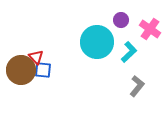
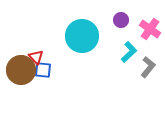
cyan circle: moved 15 px left, 6 px up
gray L-shape: moved 11 px right, 19 px up
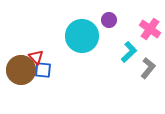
purple circle: moved 12 px left
gray L-shape: moved 1 px down
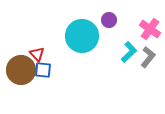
red triangle: moved 1 px right, 3 px up
gray L-shape: moved 11 px up
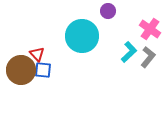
purple circle: moved 1 px left, 9 px up
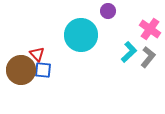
cyan circle: moved 1 px left, 1 px up
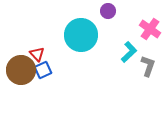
gray L-shape: moved 9 px down; rotated 20 degrees counterclockwise
blue square: rotated 30 degrees counterclockwise
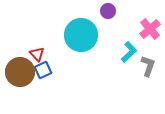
pink cross: rotated 15 degrees clockwise
brown circle: moved 1 px left, 2 px down
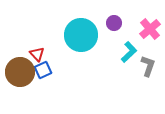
purple circle: moved 6 px right, 12 px down
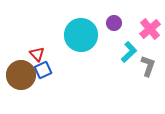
brown circle: moved 1 px right, 3 px down
